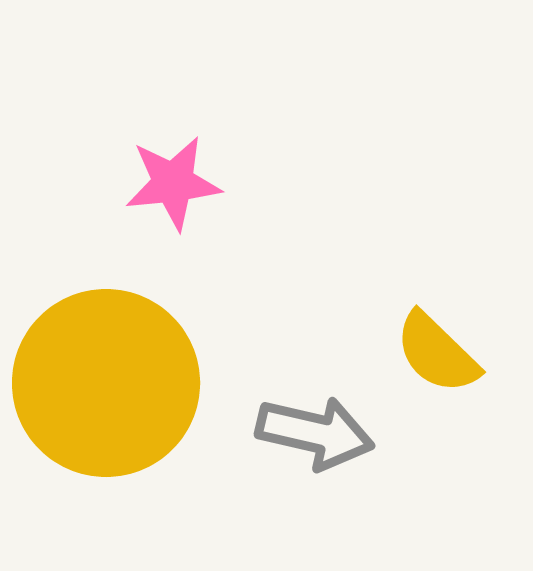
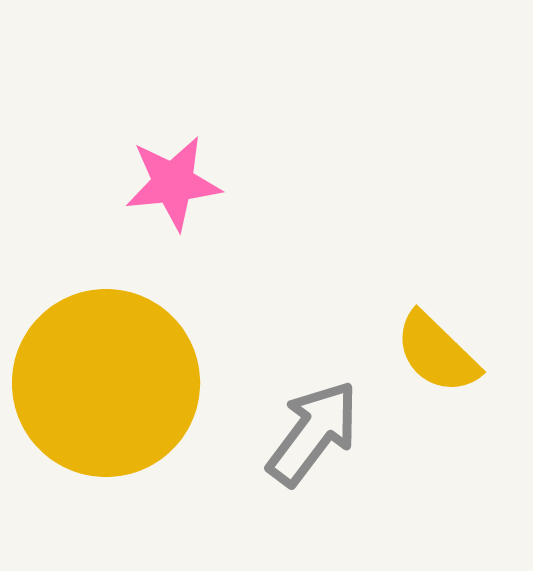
gray arrow: moved 2 px left; rotated 66 degrees counterclockwise
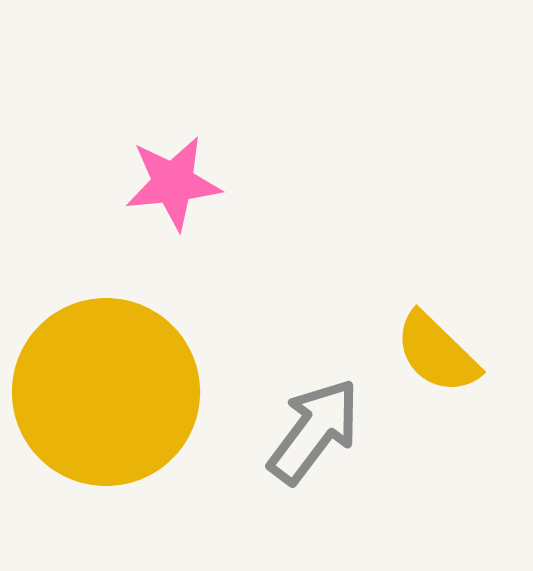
yellow circle: moved 9 px down
gray arrow: moved 1 px right, 2 px up
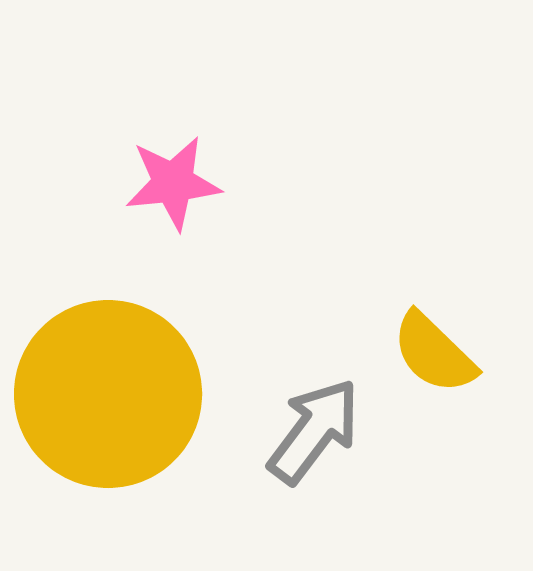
yellow semicircle: moved 3 px left
yellow circle: moved 2 px right, 2 px down
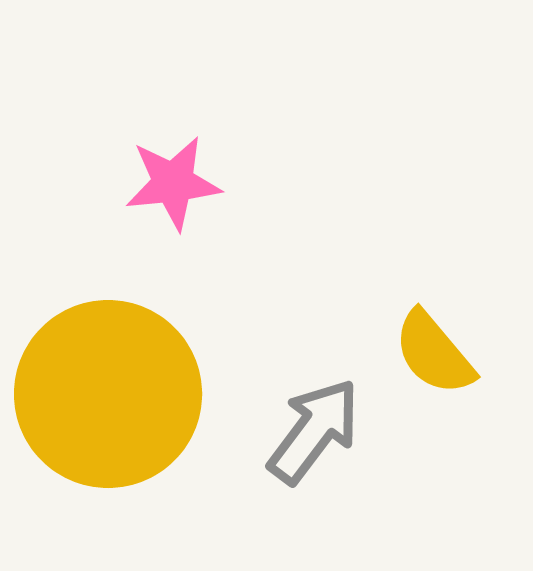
yellow semicircle: rotated 6 degrees clockwise
